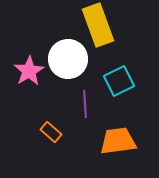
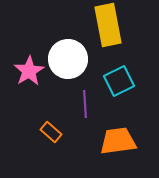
yellow rectangle: moved 10 px right; rotated 9 degrees clockwise
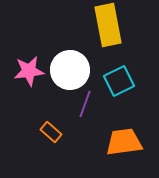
white circle: moved 2 px right, 11 px down
pink star: rotated 24 degrees clockwise
purple line: rotated 24 degrees clockwise
orange trapezoid: moved 6 px right, 1 px down
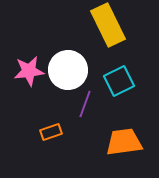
yellow rectangle: rotated 15 degrees counterclockwise
white circle: moved 2 px left
orange rectangle: rotated 60 degrees counterclockwise
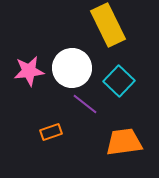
white circle: moved 4 px right, 2 px up
cyan square: rotated 20 degrees counterclockwise
purple line: rotated 72 degrees counterclockwise
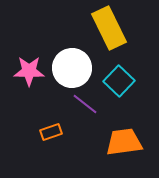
yellow rectangle: moved 1 px right, 3 px down
pink star: rotated 8 degrees clockwise
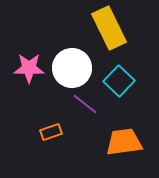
pink star: moved 3 px up
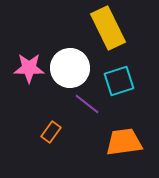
yellow rectangle: moved 1 px left
white circle: moved 2 px left
cyan square: rotated 28 degrees clockwise
purple line: moved 2 px right
orange rectangle: rotated 35 degrees counterclockwise
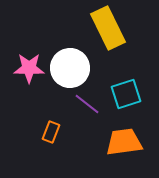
cyan square: moved 7 px right, 13 px down
orange rectangle: rotated 15 degrees counterclockwise
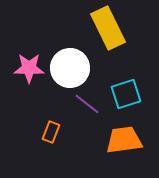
orange trapezoid: moved 2 px up
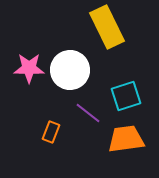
yellow rectangle: moved 1 px left, 1 px up
white circle: moved 2 px down
cyan square: moved 2 px down
purple line: moved 1 px right, 9 px down
orange trapezoid: moved 2 px right, 1 px up
